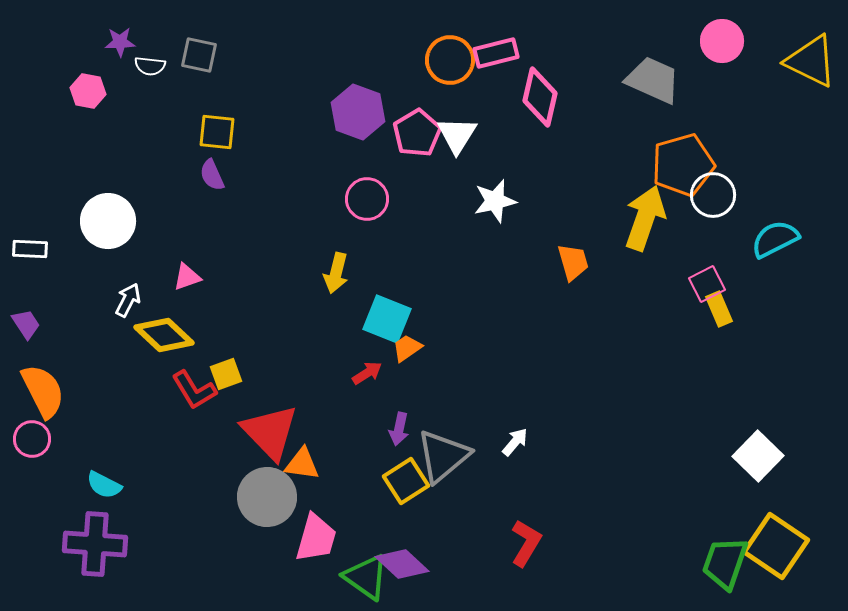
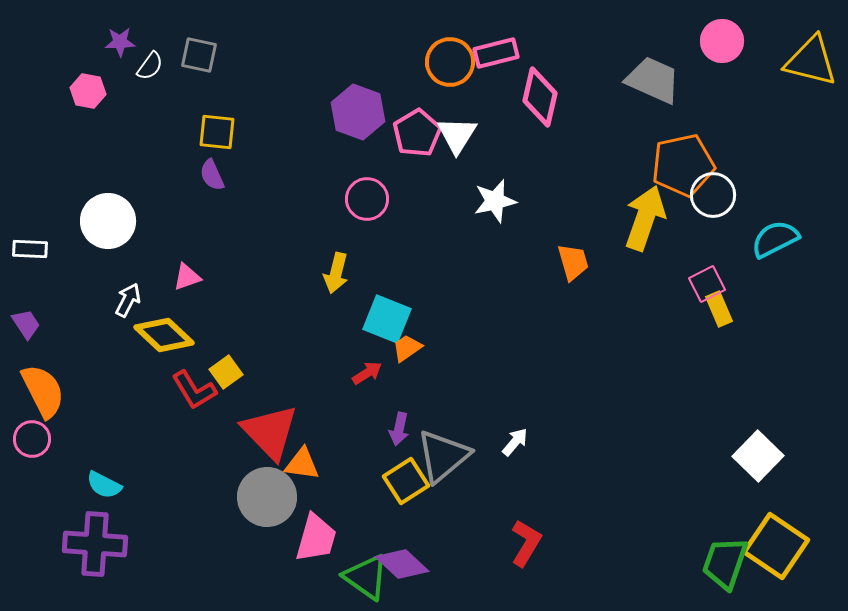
orange circle at (450, 60): moved 2 px down
yellow triangle at (811, 61): rotated 12 degrees counterclockwise
white semicircle at (150, 66): rotated 60 degrees counterclockwise
orange pentagon at (683, 165): rotated 4 degrees clockwise
yellow square at (226, 374): moved 2 px up; rotated 16 degrees counterclockwise
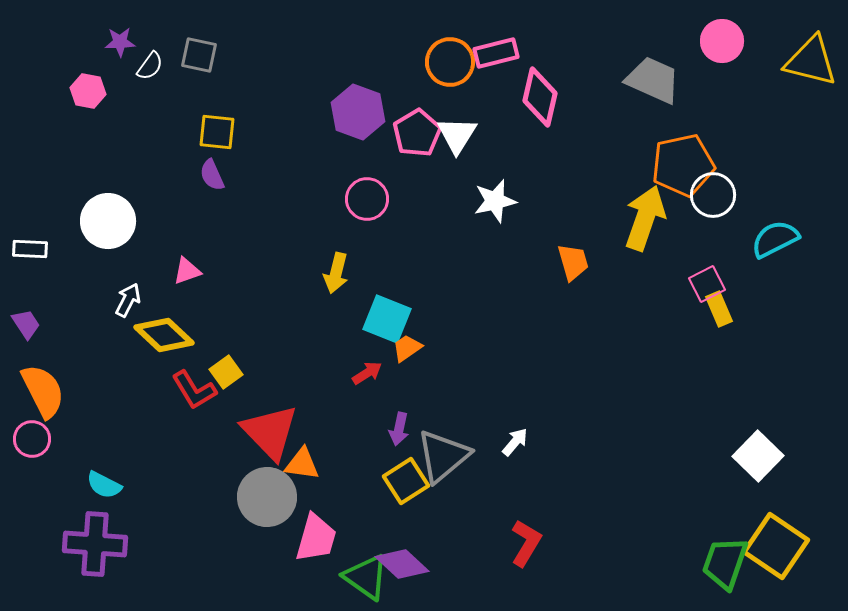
pink triangle at (187, 277): moved 6 px up
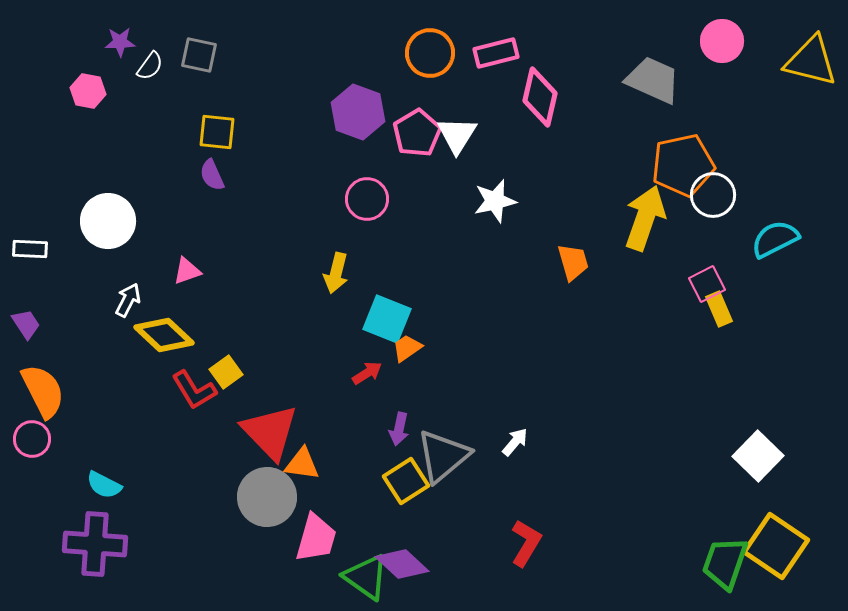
orange circle at (450, 62): moved 20 px left, 9 px up
